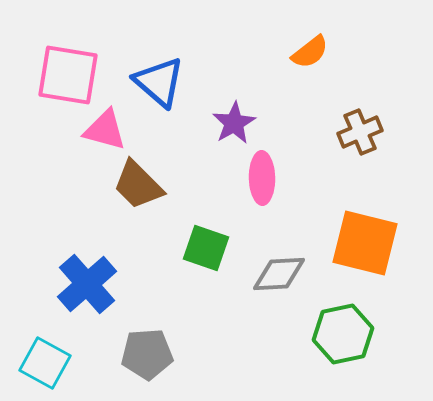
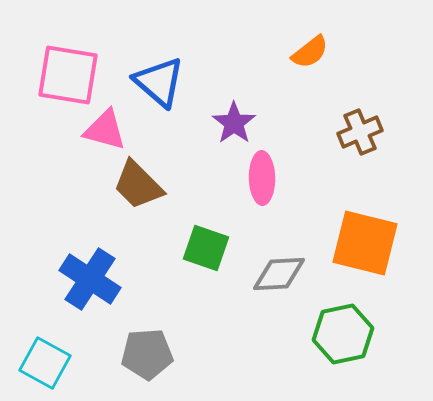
purple star: rotated 6 degrees counterclockwise
blue cross: moved 3 px right, 5 px up; rotated 16 degrees counterclockwise
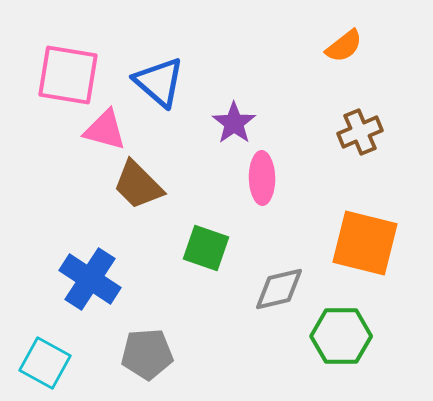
orange semicircle: moved 34 px right, 6 px up
gray diamond: moved 15 px down; rotated 10 degrees counterclockwise
green hexagon: moved 2 px left, 2 px down; rotated 12 degrees clockwise
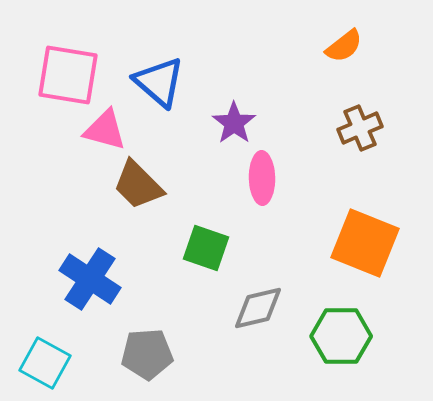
brown cross: moved 4 px up
orange square: rotated 8 degrees clockwise
gray diamond: moved 21 px left, 19 px down
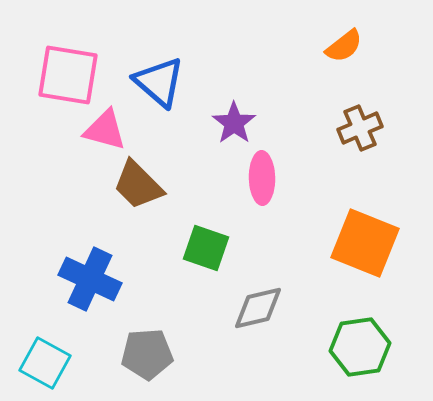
blue cross: rotated 8 degrees counterclockwise
green hexagon: moved 19 px right, 11 px down; rotated 8 degrees counterclockwise
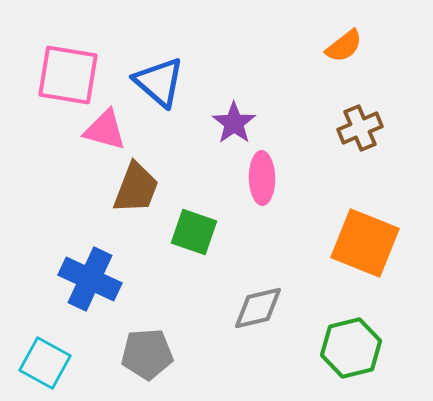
brown trapezoid: moved 2 px left, 3 px down; rotated 114 degrees counterclockwise
green square: moved 12 px left, 16 px up
green hexagon: moved 9 px left, 1 px down; rotated 6 degrees counterclockwise
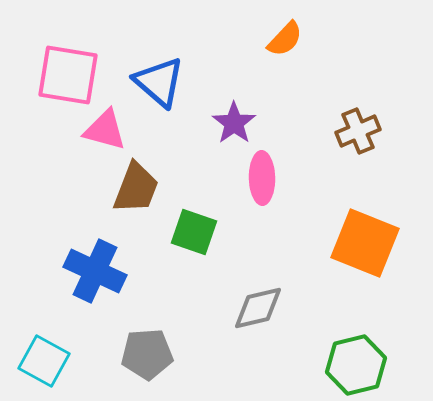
orange semicircle: moved 59 px left, 7 px up; rotated 9 degrees counterclockwise
brown cross: moved 2 px left, 3 px down
blue cross: moved 5 px right, 8 px up
green hexagon: moved 5 px right, 17 px down
cyan square: moved 1 px left, 2 px up
